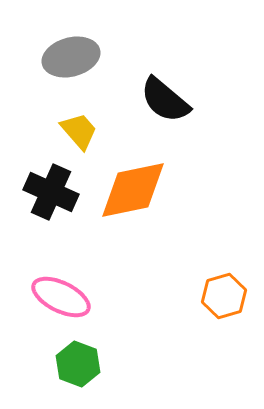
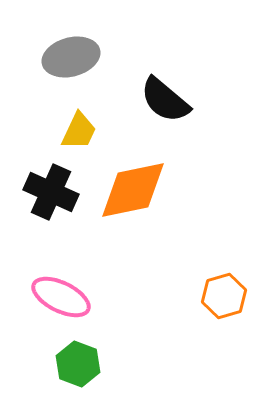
yellow trapezoid: rotated 66 degrees clockwise
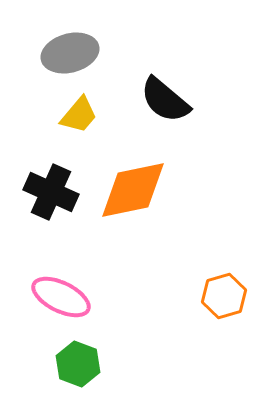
gray ellipse: moved 1 px left, 4 px up
yellow trapezoid: moved 16 px up; rotated 15 degrees clockwise
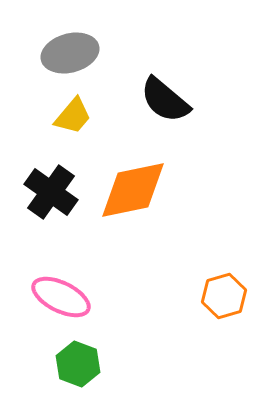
yellow trapezoid: moved 6 px left, 1 px down
black cross: rotated 12 degrees clockwise
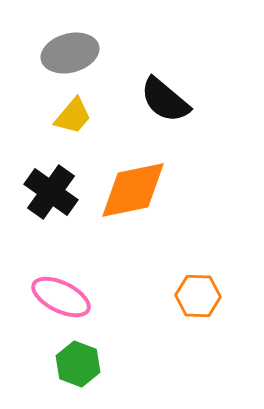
orange hexagon: moved 26 px left; rotated 18 degrees clockwise
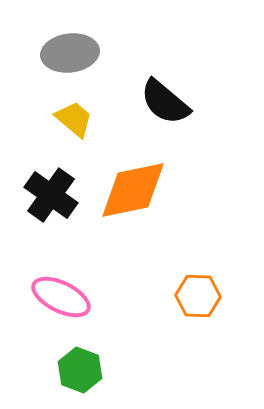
gray ellipse: rotated 8 degrees clockwise
black semicircle: moved 2 px down
yellow trapezoid: moved 1 px right, 3 px down; rotated 90 degrees counterclockwise
black cross: moved 3 px down
green hexagon: moved 2 px right, 6 px down
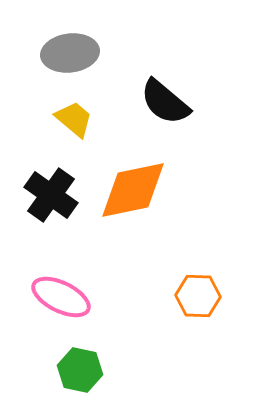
green hexagon: rotated 9 degrees counterclockwise
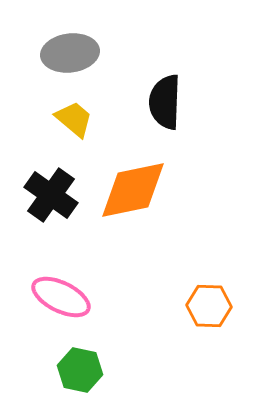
black semicircle: rotated 52 degrees clockwise
orange hexagon: moved 11 px right, 10 px down
